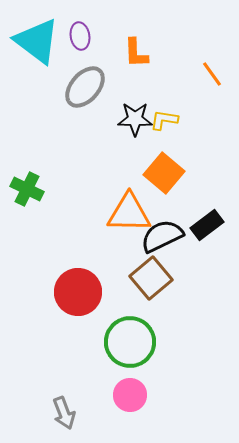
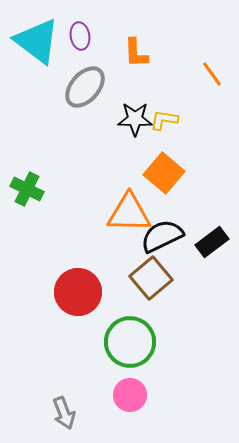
black rectangle: moved 5 px right, 17 px down
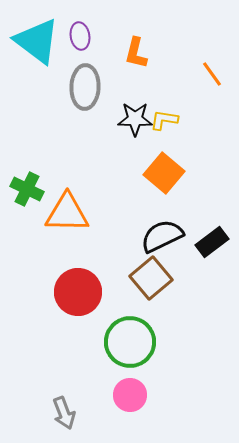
orange L-shape: rotated 16 degrees clockwise
gray ellipse: rotated 39 degrees counterclockwise
orange triangle: moved 62 px left
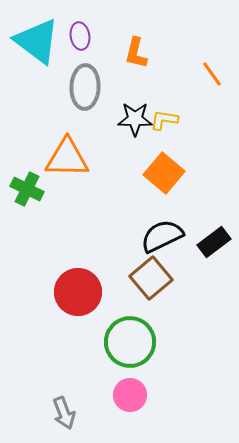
orange triangle: moved 55 px up
black rectangle: moved 2 px right
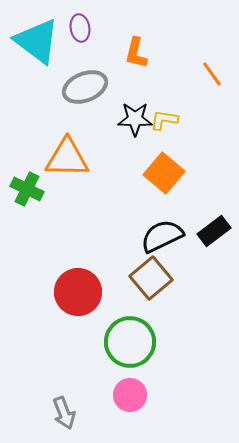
purple ellipse: moved 8 px up
gray ellipse: rotated 66 degrees clockwise
black rectangle: moved 11 px up
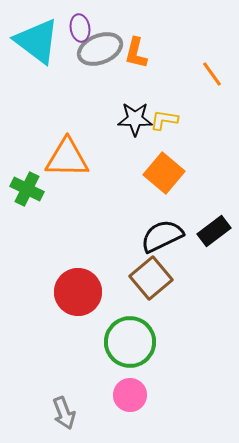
gray ellipse: moved 15 px right, 38 px up
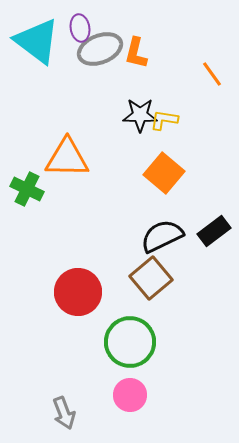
black star: moved 5 px right, 4 px up
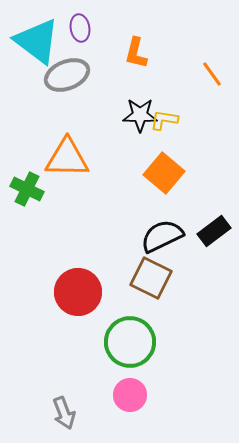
gray ellipse: moved 33 px left, 26 px down
brown square: rotated 24 degrees counterclockwise
